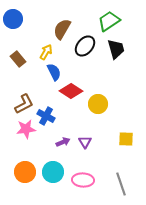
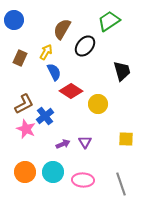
blue circle: moved 1 px right, 1 px down
black trapezoid: moved 6 px right, 22 px down
brown rectangle: moved 2 px right, 1 px up; rotated 63 degrees clockwise
blue cross: moved 1 px left; rotated 24 degrees clockwise
pink star: rotated 30 degrees clockwise
purple arrow: moved 2 px down
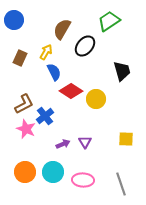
yellow circle: moved 2 px left, 5 px up
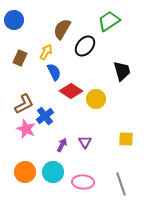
purple arrow: moved 1 px left, 1 px down; rotated 40 degrees counterclockwise
pink ellipse: moved 2 px down
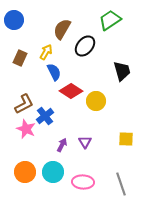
green trapezoid: moved 1 px right, 1 px up
yellow circle: moved 2 px down
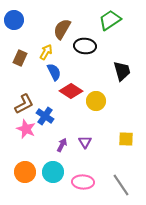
black ellipse: rotated 55 degrees clockwise
blue cross: rotated 18 degrees counterclockwise
gray line: moved 1 px down; rotated 15 degrees counterclockwise
